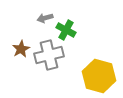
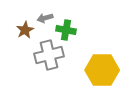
green cross: rotated 18 degrees counterclockwise
brown star: moved 4 px right, 19 px up
yellow hexagon: moved 3 px right, 6 px up; rotated 16 degrees counterclockwise
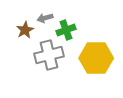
green cross: rotated 30 degrees counterclockwise
yellow hexagon: moved 6 px left, 12 px up
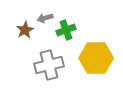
gray cross: moved 10 px down
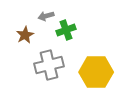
gray arrow: moved 1 px right, 2 px up
brown star: moved 5 px down
yellow hexagon: moved 14 px down
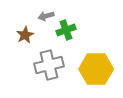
yellow hexagon: moved 3 px up
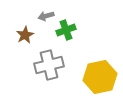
yellow hexagon: moved 4 px right, 8 px down; rotated 12 degrees counterclockwise
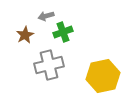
green cross: moved 3 px left, 2 px down
yellow hexagon: moved 3 px right, 1 px up
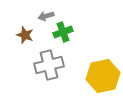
brown star: rotated 24 degrees counterclockwise
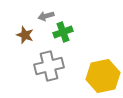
gray cross: moved 1 px down
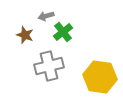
green cross: rotated 18 degrees counterclockwise
yellow hexagon: moved 3 px left, 1 px down; rotated 20 degrees clockwise
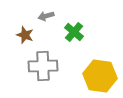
green cross: moved 11 px right; rotated 12 degrees counterclockwise
gray cross: moved 6 px left; rotated 12 degrees clockwise
yellow hexagon: moved 1 px up
